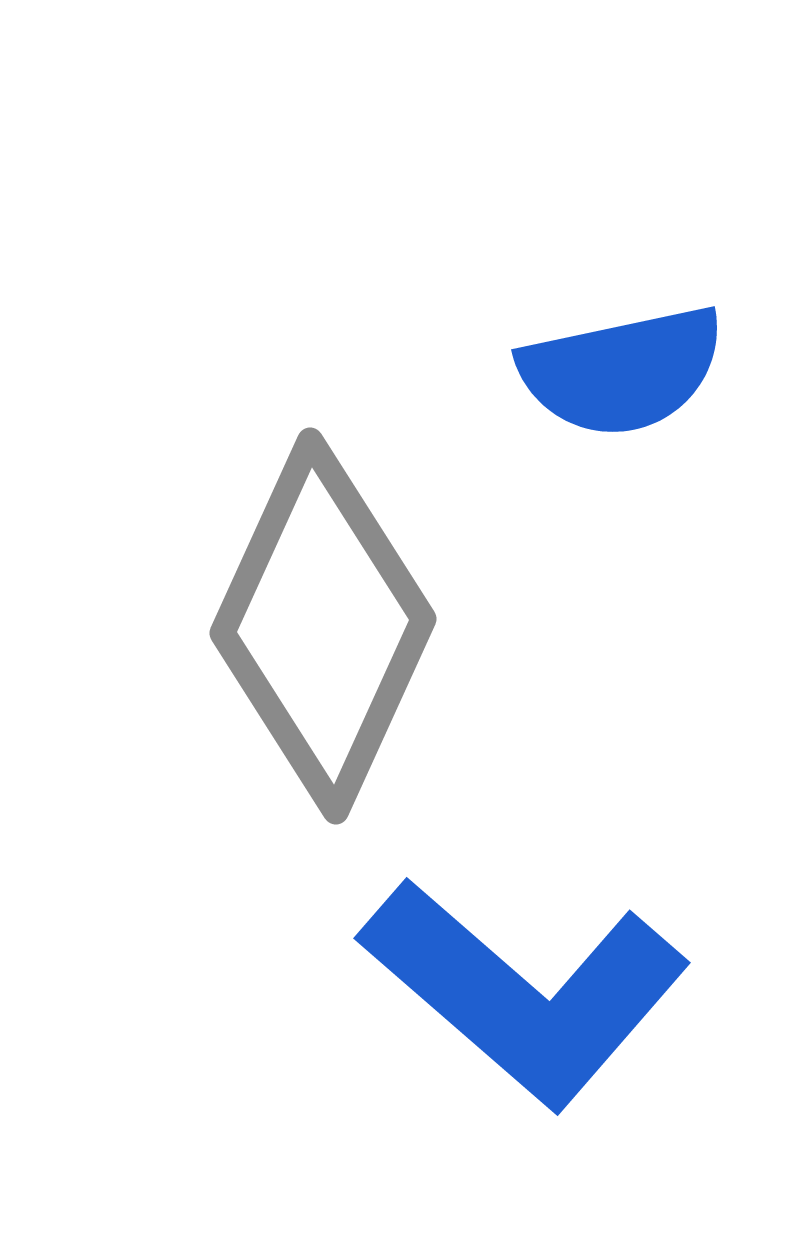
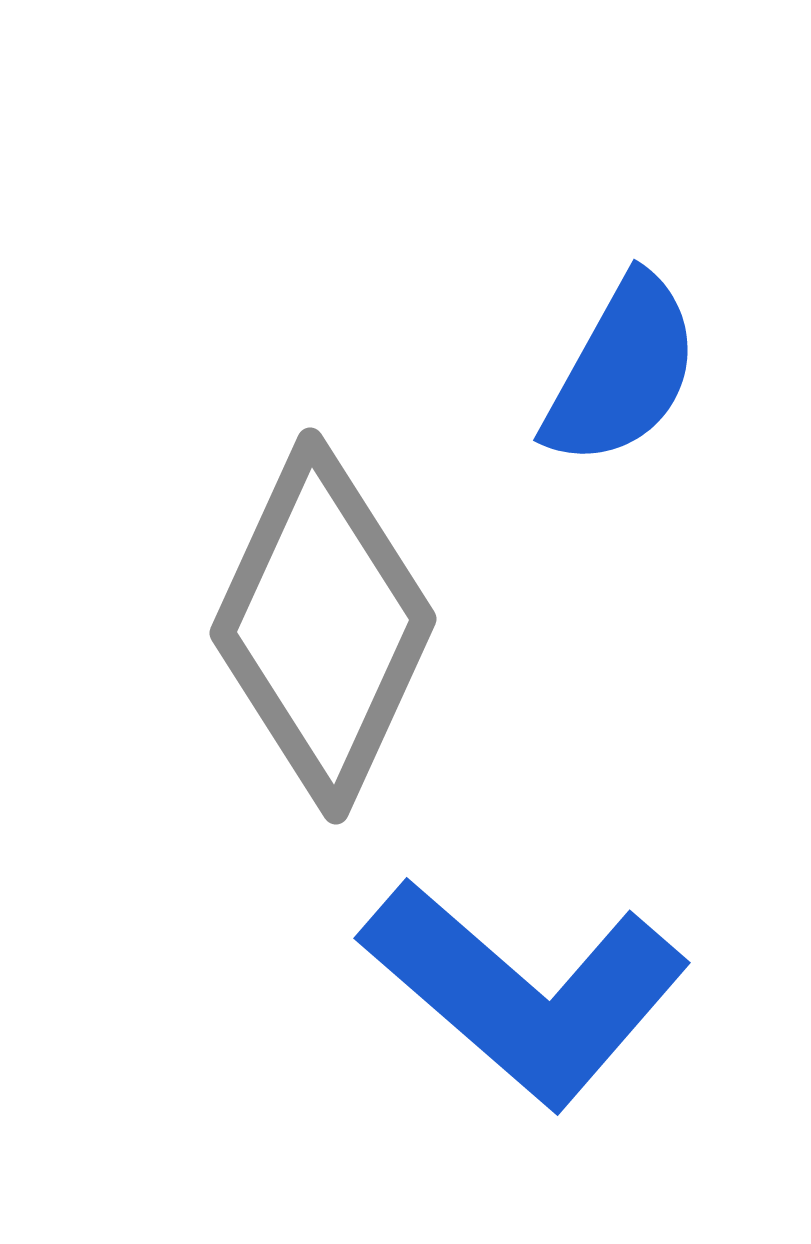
blue semicircle: rotated 49 degrees counterclockwise
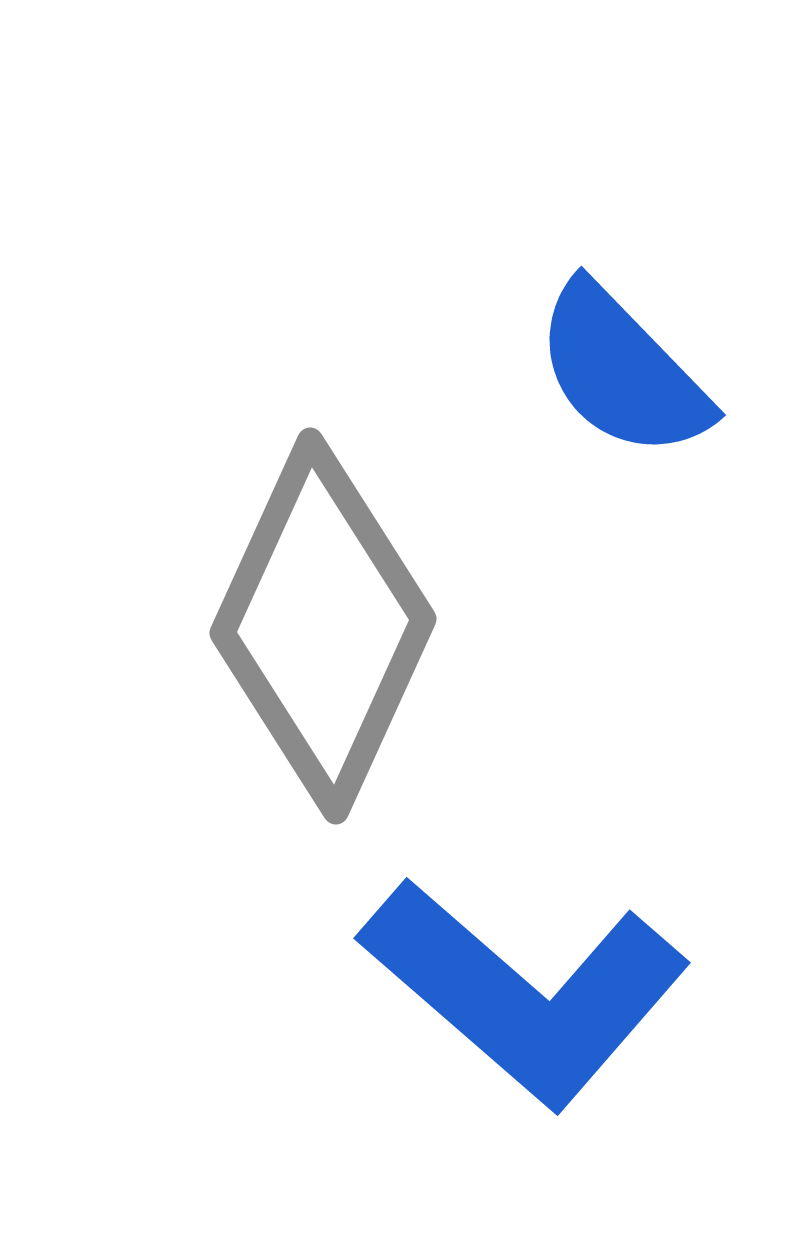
blue semicircle: rotated 107 degrees clockwise
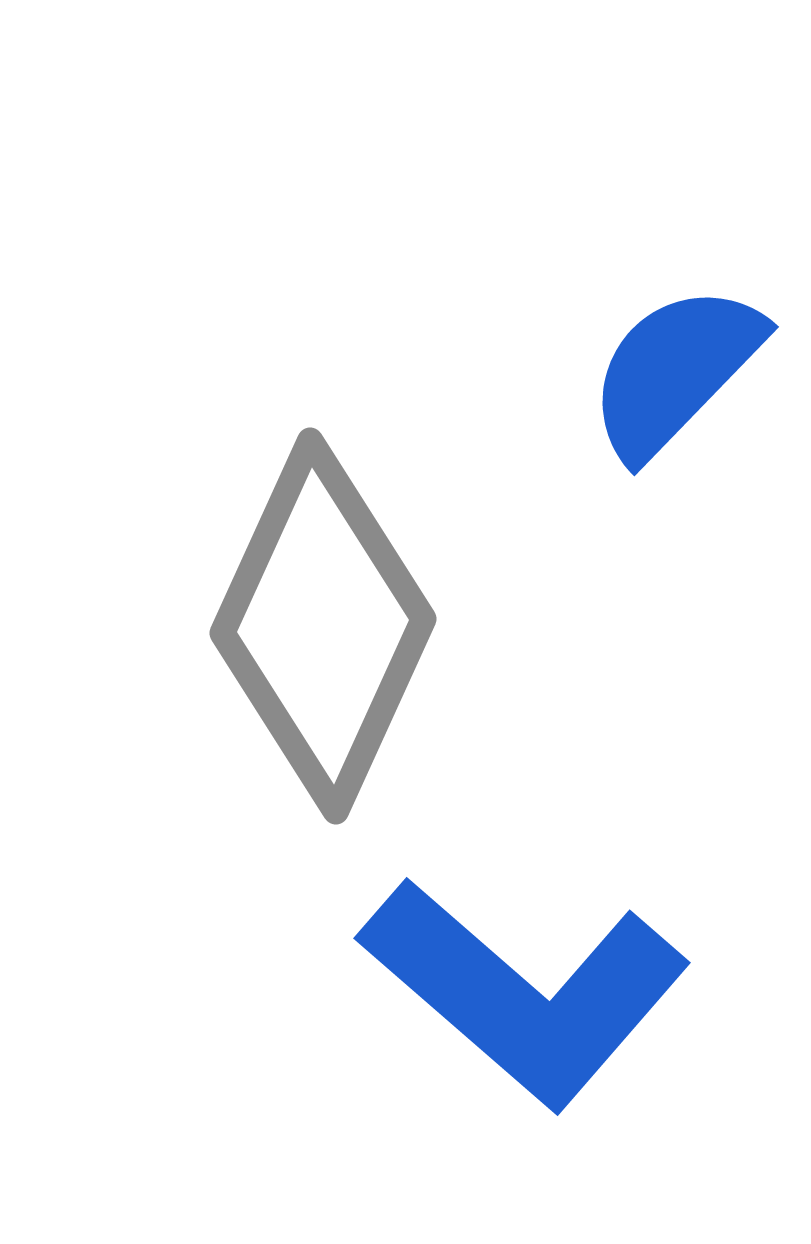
blue semicircle: moved 53 px right; rotated 88 degrees clockwise
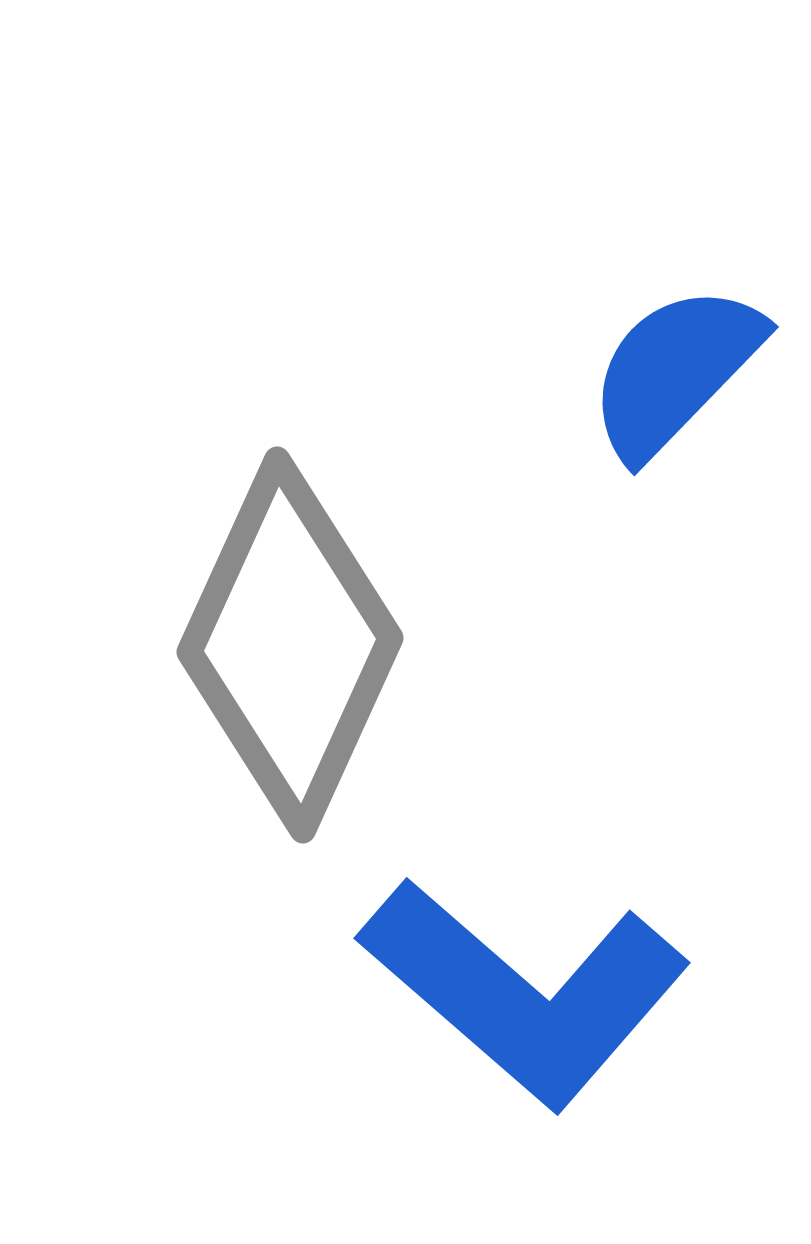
gray diamond: moved 33 px left, 19 px down
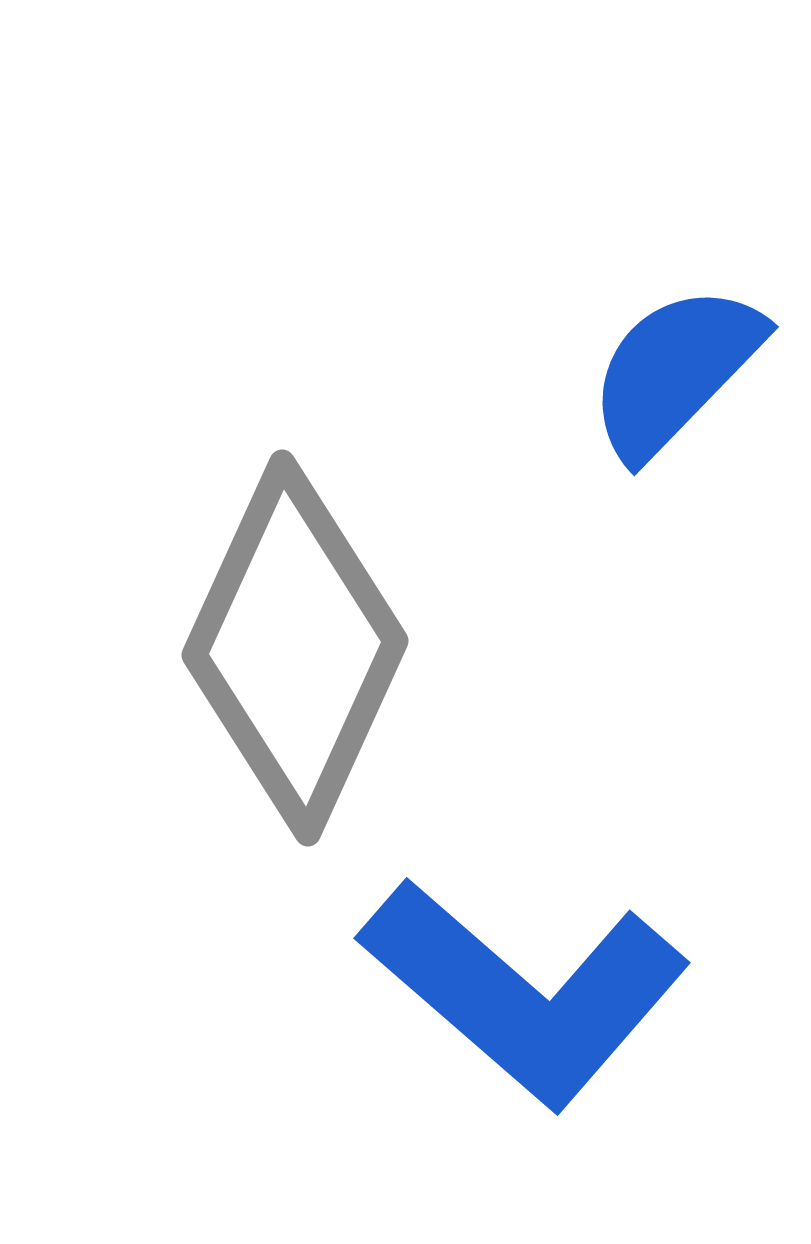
gray diamond: moved 5 px right, 3 px down
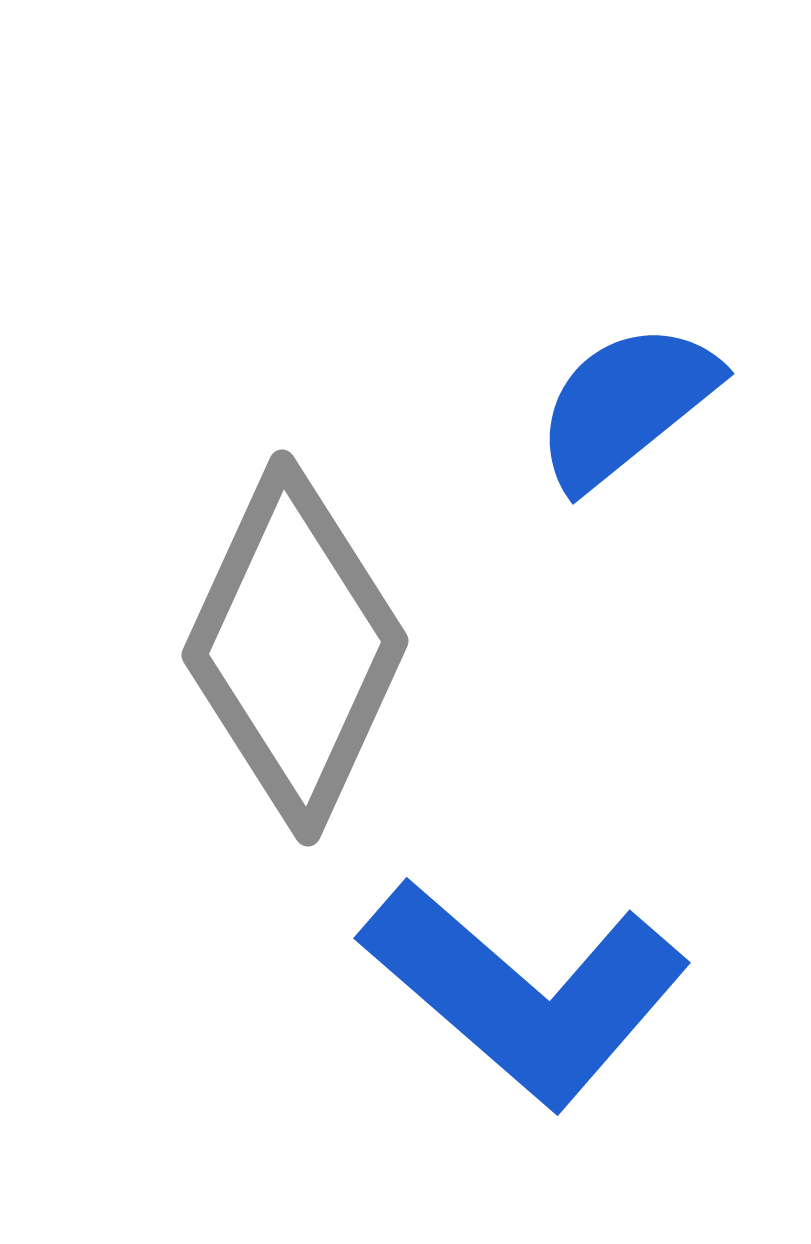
blue semicircle: moved 49 px left, 34 px down; rotated 7 degrees clockwise
